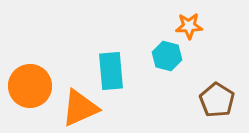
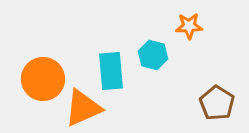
cyan hexagon: moved 14 px left, 1 px up
orange circle: moved 13 px right, 7 px up
brown pentagon: moved 3 px down
orange triangle: moved 3 px right
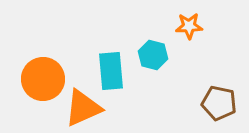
brown pentagon: moved 2 px right; rotated 20 degrees counterclockwise
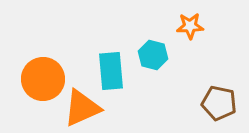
orange star: moved 1 px right
orange triangle: moved 1 px left
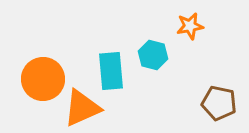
orange star: rotated 8 degrees counterclockwise
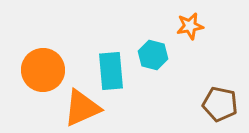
orange circle: moved 9 px up
brown pentagon: moved 1 px right, 1 px down
